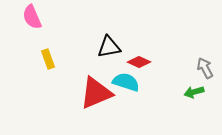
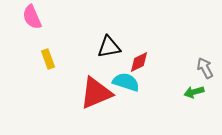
red diamond: rotated 50 degrees counterclockwise
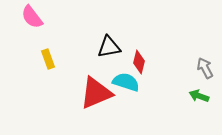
pink semicircle: rotated 15 degrees counterclockwise
red diamond: rotated 50 degrees counterclockwise
green arrow: moved 5 px right, 4 px down; rotated 36 degrees clockwise
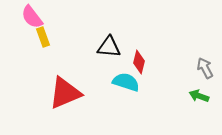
black triangle: rotated 15 degrees clockwise
yellow rectangle: moved 5 px left, 22 px up
red triangle: moved 31 px left
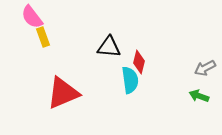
gray arrow: rotated 90 degrees counterclockwise
cyan semicircle: moved 4 px right, 2 px up; rotated 64 degrees clockwise
red triangle: moved 2 px left
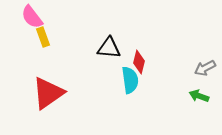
black triangle: moved 1 px down
red triangle: moved 15 px left; rotated 12 degrees counterclockwise
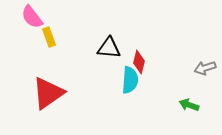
yellow rectangle: moved 6 px right
gray arrow: rotated 10 degrees clockwise
cyan semicircle: rotated 12 degrees clockwise
green arrow: moved 10 px left, 9 px down
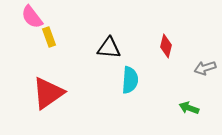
red diamond: moved 27 px right, 16 px up
green arrow: moved 3 px down
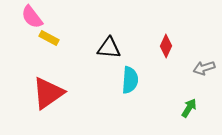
yellow rectangle: moved 1 px down; rotated 42 degrees counterclockwise
red diamond: rotated 10 degrees clockwise
gray arrow: moved 1 px left
green arrow: rotated 102 degrees clockwise
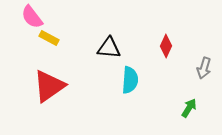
gray arrow: rotated 55 degrees counterclockwise
red triangle: moved 1 px right, 7 px up
